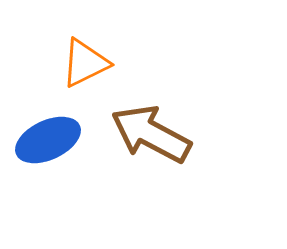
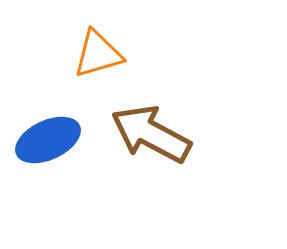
orange triangle: moved 13 px right, 9 px up; rotated 10 degrees clockwise
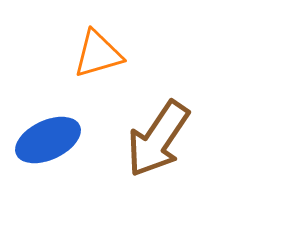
brown arrow: moved 7 px right, 5 px down; rotated 84 degrees counterclockwise
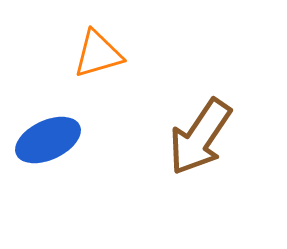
brown arrow: moved 42 px right, 2 px up
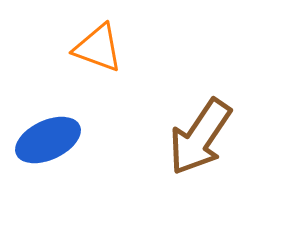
orange triangle: moved 6 px up; rotated 36 degrees clockwise
